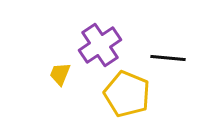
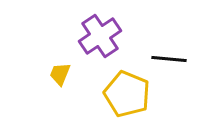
purple cross: moved 9 px up
black line: moved 1 px right, 1 px down
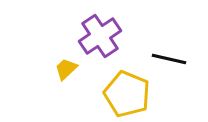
black line: rotated 8 degrees clockwise
yellow trapezoid: moved 6 px right, 5 px up; rotated 25 degrees clockwise
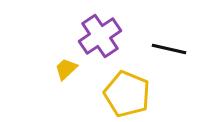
black line: moved 10 px up
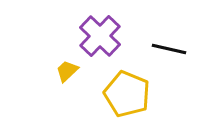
purple cross: rotated 12 degrees counterclockwise
yellow trapezoid: moved 1 px right, 2 px down
